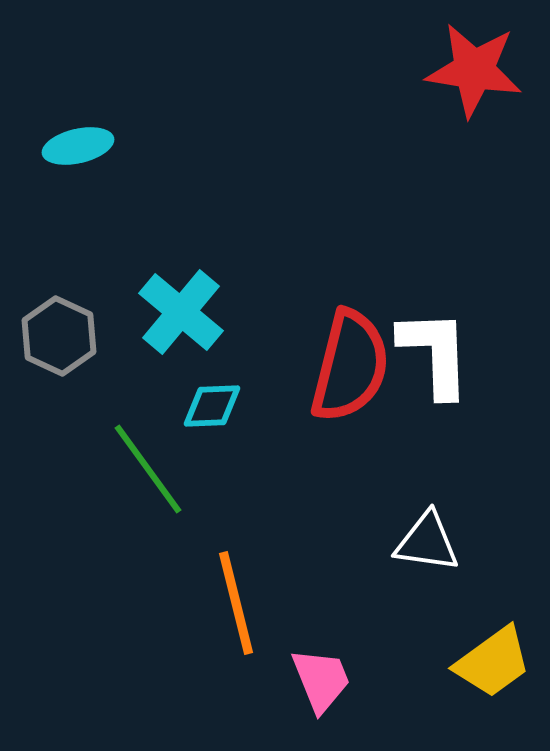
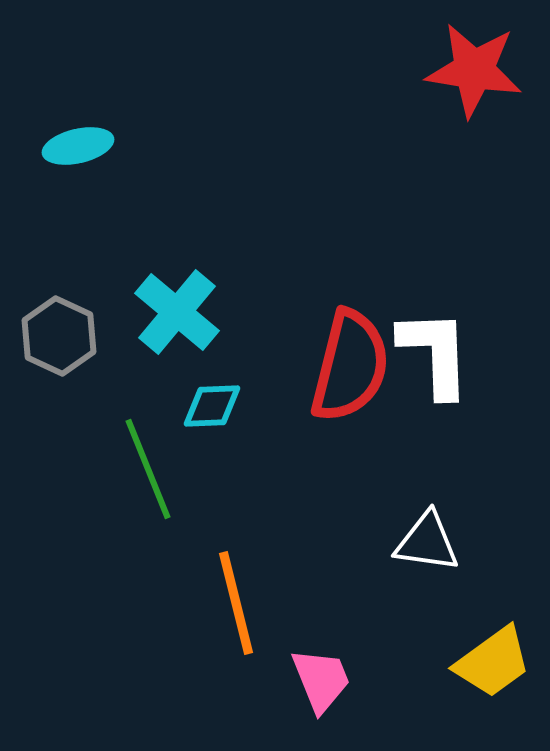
cyan cross: moved 4 px left
green line: rotated 14 degrees clockwise
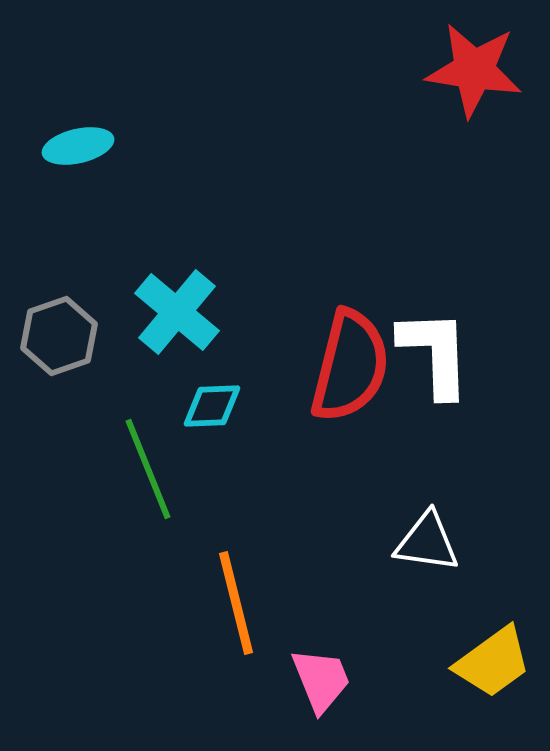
gray hexagon: rotated 16 degrees clockwise
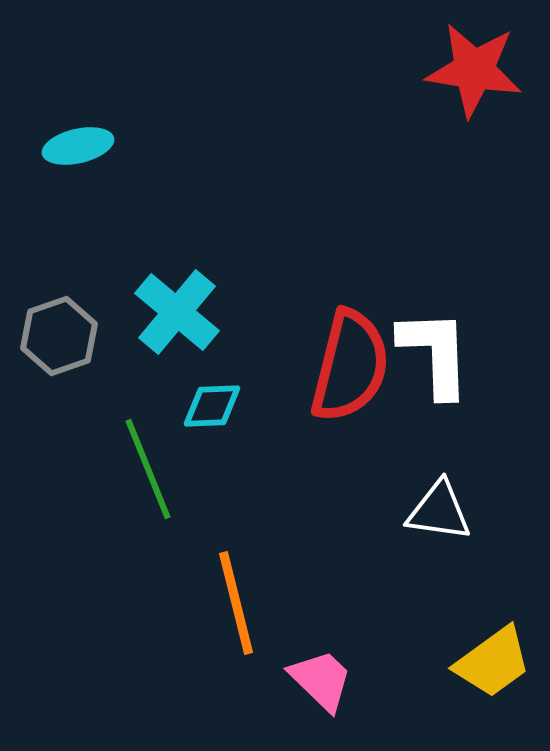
white triangle: moved 12 px right, 31 px up
pink trapezoid: rotated 24 degrees counterclockwise
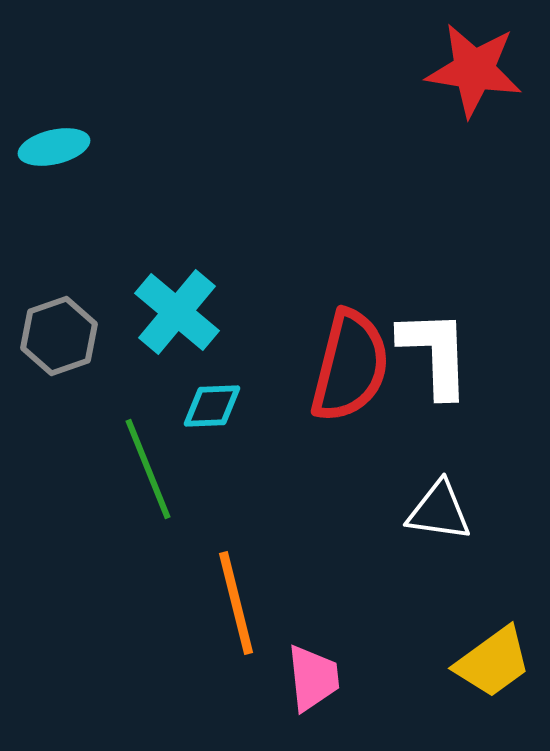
cyan ellipse: moved 24 px left, 1 px down
pink trapezoid: moved 8 px left, 2 px up; rotated 40 degrees clockwise
